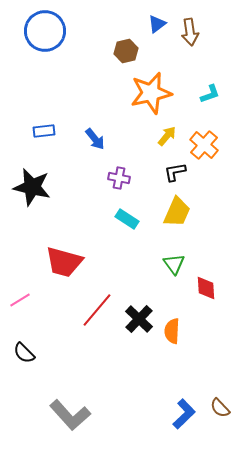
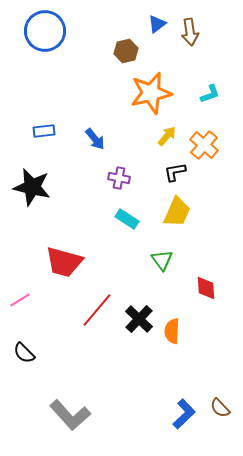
green triangle: moved 12 px left, 4 px up
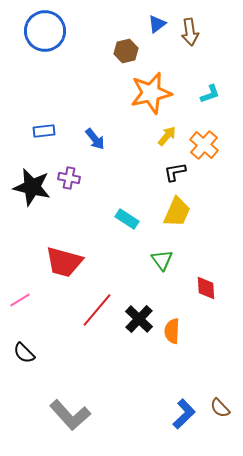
purple cross: moved 50 px left
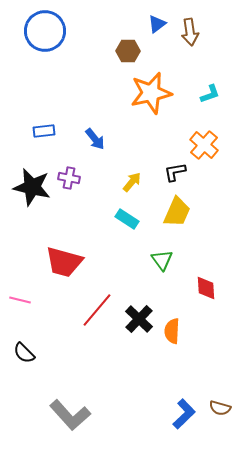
brown hexagon: moved 2 px right; rotated 15 degrees clockwise
yellow arrow: moved 35 px left, 46 px down
pink line: rotated 45 degrees clockwise
brown semicircle: rotated 30 degrees counterclockwise
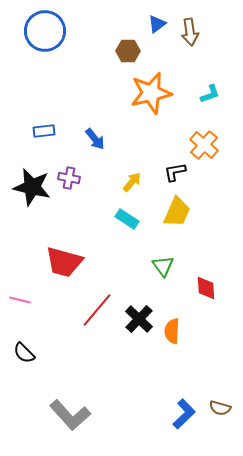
green triangle: moved 1 px right, 6 px down
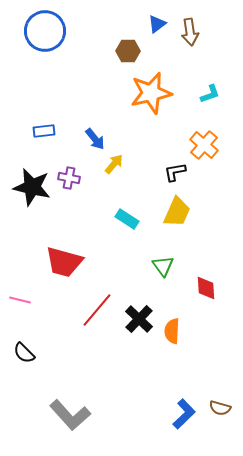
yellow arrow: moved 18 px left, 18 px up
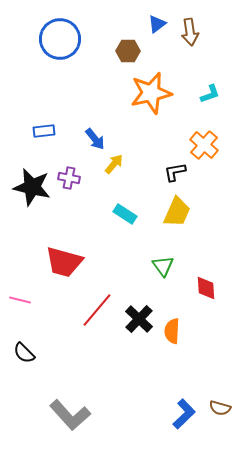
blue circle: moved 15 px right, 8 px down
cyan rectangle: moved 2 px left, 5 px up
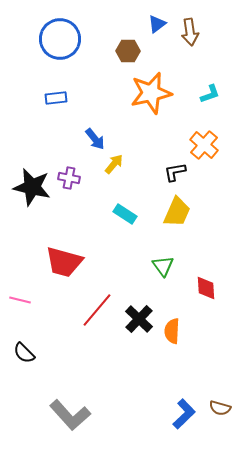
blue rectangle: moved 12 px right, 33 px up
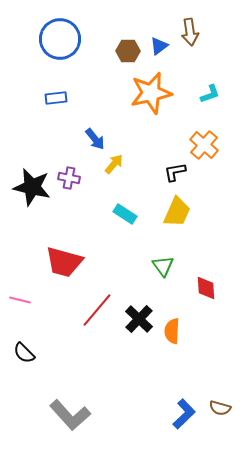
blue triangle: moved 2 px right, 22 px down
